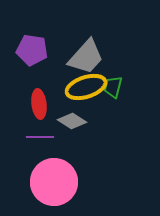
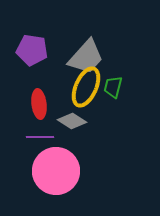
yellow ellipse: rotated 48 degrees counterclockwise
pink circle: moved 2 px right, 11 px up
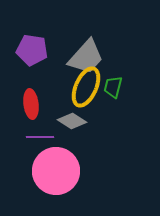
red ellipse: moved 8 px left
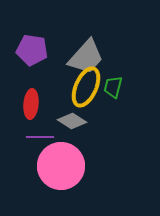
red ellipse: rotated 12 degrees clockwise
pink circle: moved 5 px right, 5 px up
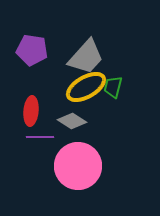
yellow ellipse: rotated 36 degrees clockwise
red ellipse: moved 7 px down
pink circle: moved 17 px right
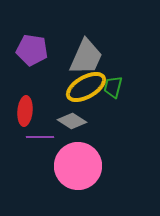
gray trapezoid: rotated 18 degrees counterclockwise
red ellipse: moved 6 px left
